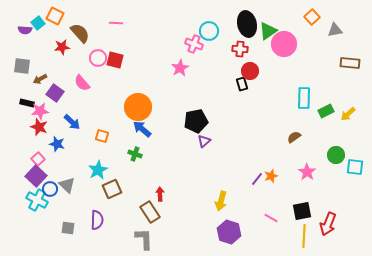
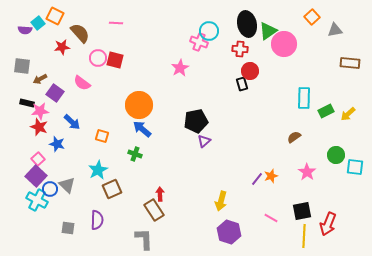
pink cross at (194, 44): moved 5 px right, 2 px up
pink semicircle at (82, 83): rotated 12 degrees counterclockwise
orange circle at (138, 107): moved 1 px right, 2 px up
brown rectangle at (150, 212): moved 4 px right, 2 px up
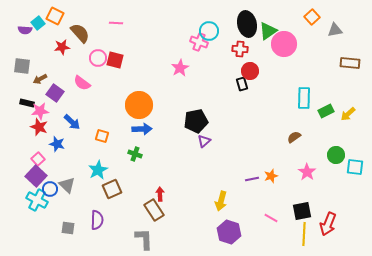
blue arrow at (142, 129): rotated 138 degrees clockwise
purple line at (257, 179): moved 5 px left; rotated 40 degrees clockwise
yellow line at (304, 236): moved 2 px up
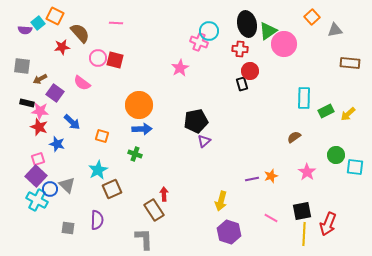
pink star at (40, 111): rotated 12 degrees clockwise
pink square at (38, 159): rotated 24 degrees clockwise
red arrow at (160, 194): moved 4 px right
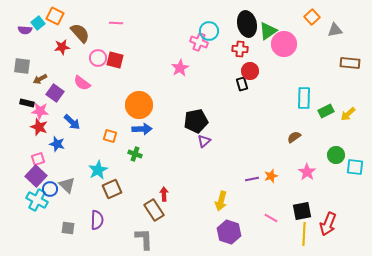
orange square at (102, 136): moved 8 px right
